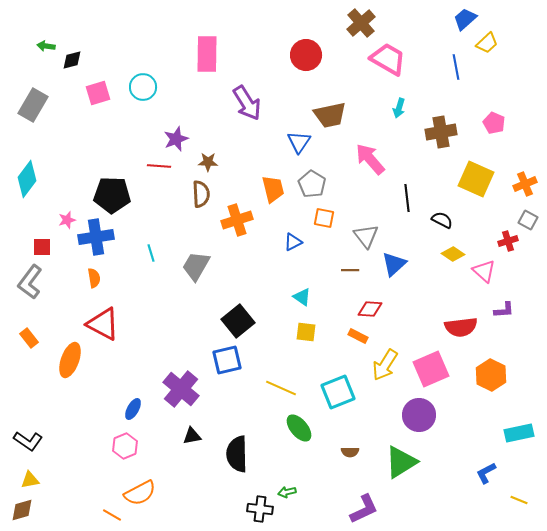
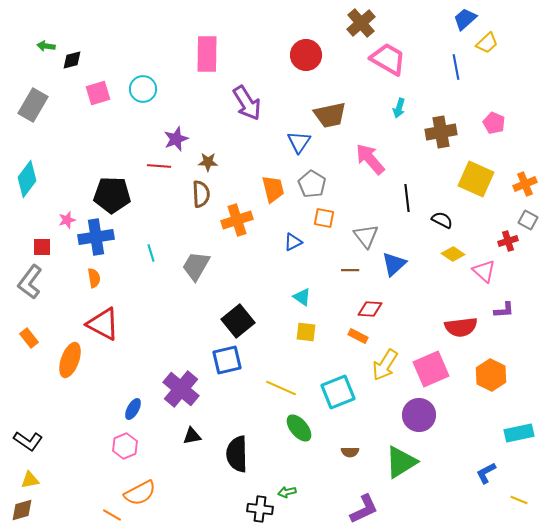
cyan circle at (143, 87): moved 2 px down
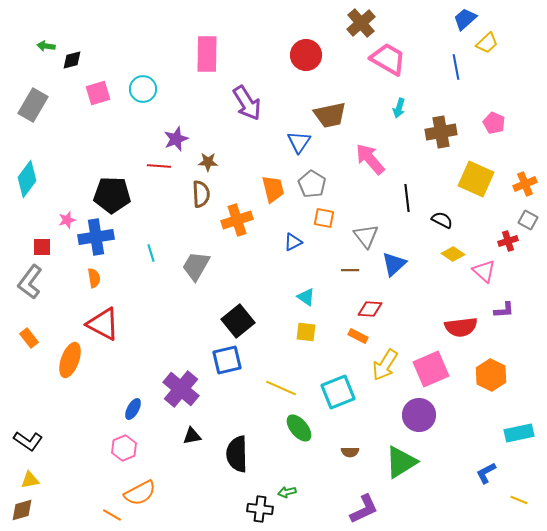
cyan triangle at (302, 297): moved 4 px right
pink hexagon at (125, 446): moved 1 px left, 2 px down
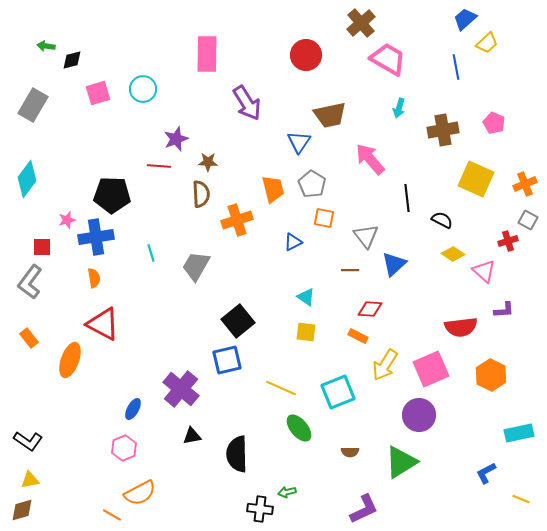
brown cross at (441, 132): moved 2 px right, 2 px up
yellow line at (519, 500): moved 2 px right, 1 px up
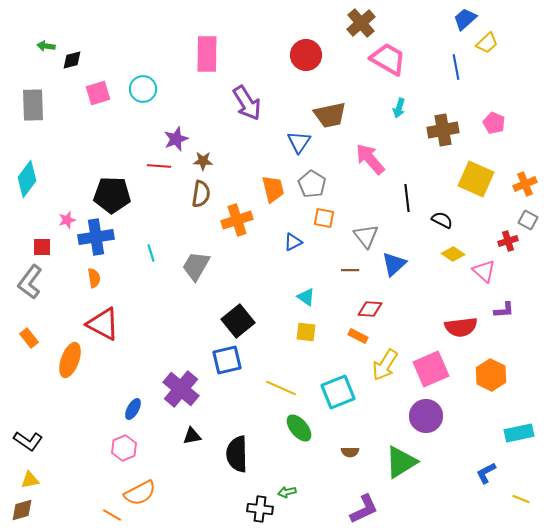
gray rectangle at (33, 105): rotated 32 degrees counterclockwise
brown star at (208, 162): moved 5 px left, 1 px up
brown semicircle at (201, 194): rotated 12 degrees clockwise
purple circle at (419, 415): moved 7 px right, 1 px down
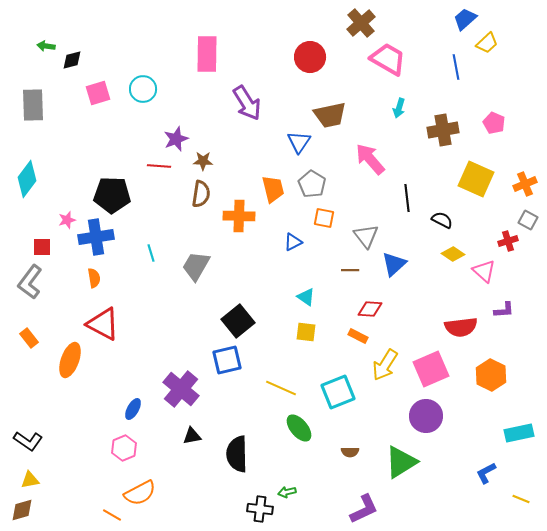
red circle at (306, 55): moved 4 px right, 2 px down
orange cross at (237, 220): moved 2 px right, 4 px up; rotated 20 degrees clockwise
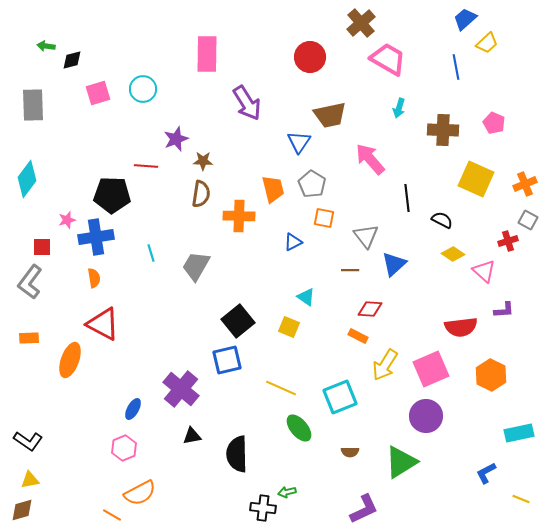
brown cross at (443, 130): rotated 12 degrees clockwise
red line at (159, 166): moved 13 px left
yellow square at (306, 332): moved 17 px left, 5 px up; rotated 15 degrees clockwise
orange rectangle at (29, 338): rotated 54 degrees counterclockwise
cyan square at (338, 392): moved 2 px right, 5 px down
black cross at (260, 509): moved 3 px right, 1 px up
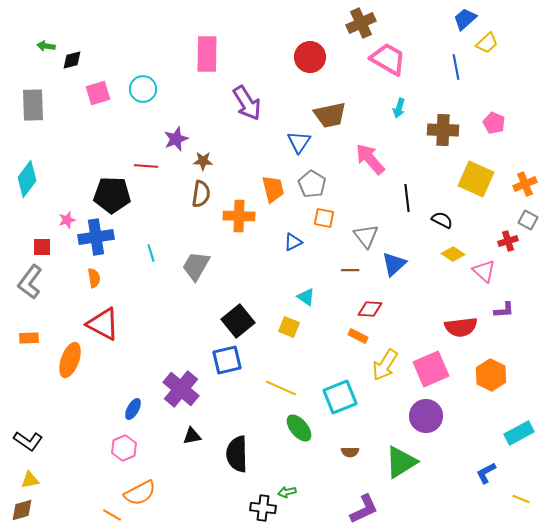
brown cross at (361, 23): rotated 16 degrees clockwise
cyan rectangle at (519, 433): rotated 16 degrees counterclockwise
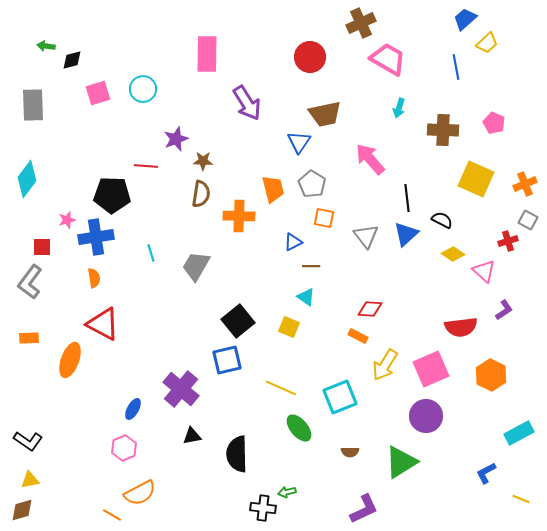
brown trapezoid at (330, 115): moved 5 px left, 1 px up
blue triangle at (394, 264): moved 12 px right, 30 px up
brown line at (350, 270): moved 39 px left, 4 px up
purple L-shape at (504, 310): rotated 30 degrees counterclockwise
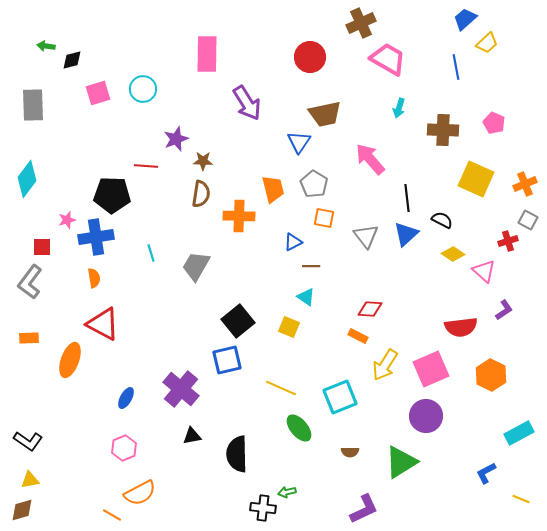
gray pentagon at (312, 184): moved 2 px right
blue ellipse at (133, 409): moved 7 px left, 11 px up
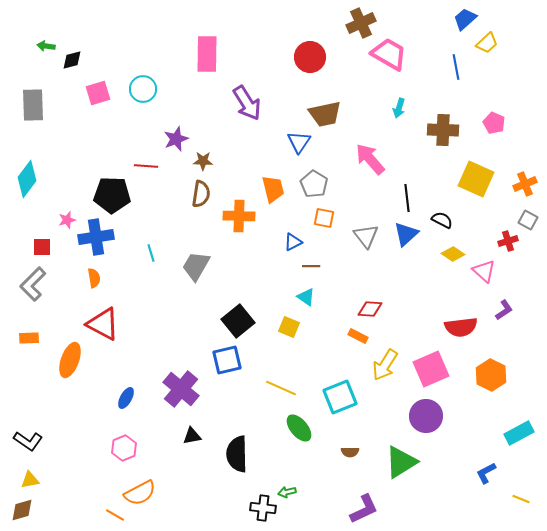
pink trapezoid at (388, 59): moved 1 px right, 5 px up
gray L-shape at (30, 282): moved 3 px right, 2 px down; rotated 8 degrees clockwise
orange line at (112, 515): moved 3 px right
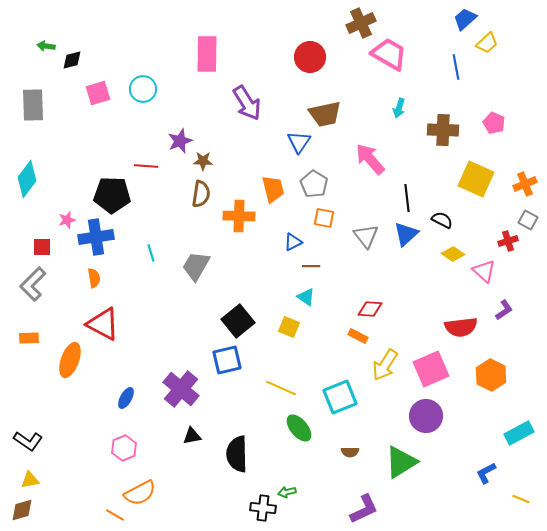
purple star at (176, 139): moved 4 px right, 2 px down
